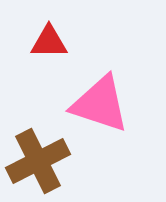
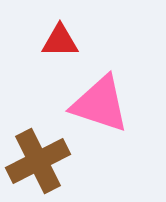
red triangle: moved 11 px right, 1 px up
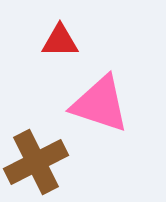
brown cross: moved 2 px left, 1 px down
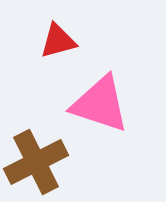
red triangle: moved 2 px left; rotated 15 degrees counterclockwise
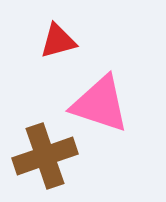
brown cross: moved 9 px right, 6 px up; rotated 8 degrees clockwise
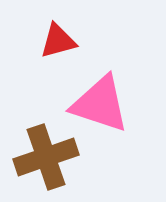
brown cross: moved 1 px right, 1 px down
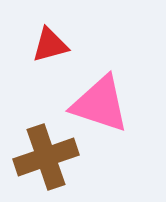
red triangle: moved 8 px left, 4 px down
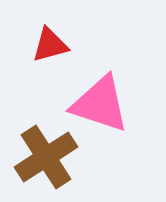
brown cross: rotated 14 degrees counterclockwise
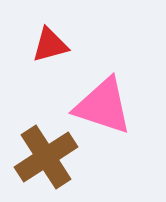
pink triangle: moved 3 px right, 2 px down
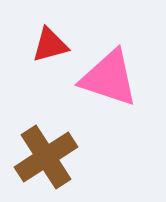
pink triangle: moved 6 px right, 28 px up
